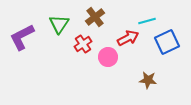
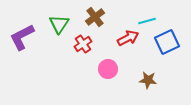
pink circle: moved 12 px down
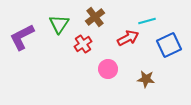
blue square: moved 2 px right, 3 px down
brown star: moved 2 px left, 1 px up
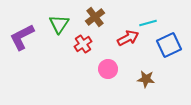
cyan line: moved 1 px right, 2 px down
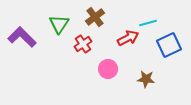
purple L-shape: rotated 72 degrees clockwise
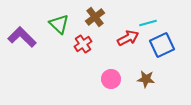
green triangle: rotated 20 degrees counterclockwise
blue square: moved 7 px left
pink circle: moved 3 px right, 10 px down
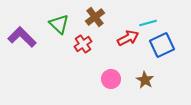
brown star: moved 1 px left, 1 px down; rotated 24 degrees clockwise
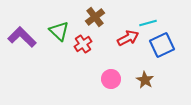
green triangle: moved 7 px down
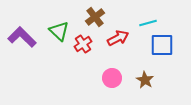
red arrow: moved 10 px left
blue square: rotated 25 degrees clockwise
pink circle: moved 1 px right, 1 px up
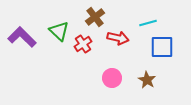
red arrow: rotated 40 degrees clockwise
blue square: moved 2 px down
brown star: moved 2 px right
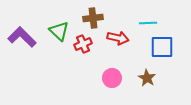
brown cross: moved 2 px left, 1 px down; rotated 30 degrees clockwise
cyan line: rotated 12 degrees clockwise
red cross: rotated 12 degrees clockwise
brown star: moved 2 px up
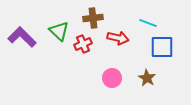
cyan line: rotated 24 degrees clockwise
